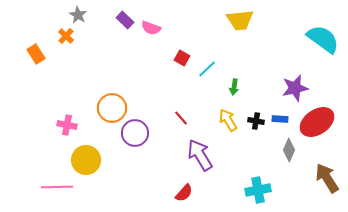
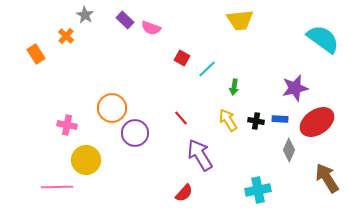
gray star: moved 7 px right
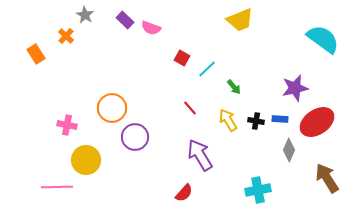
yellow trapezoid: rotated 16 degrees counterclockwise
green arrow: rotated 49 degrees counterclockwise
red line: moved 9 px right, 10 px up
purple circle: moved 4 px down
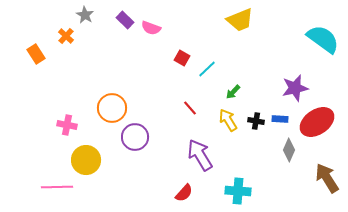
green arrow: moved 1 px left, 5 px down; rotated 84 degrees clockwise
cyan cross: moved 20 px left, 1 px down; rotated 15 degrees clockwise
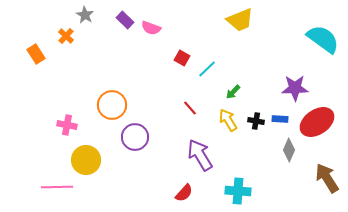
purple star: rotated 12 degrees clockwise
orange circle: moved 3 px up
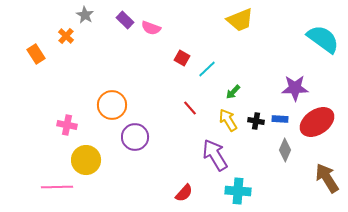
gray diamond: moved 4 px left
purple arrow: moved 15 px right
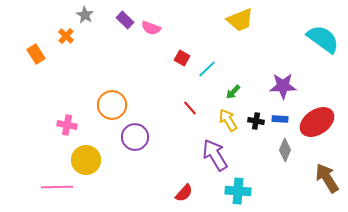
purple star: moved 12 px left, 2 px up
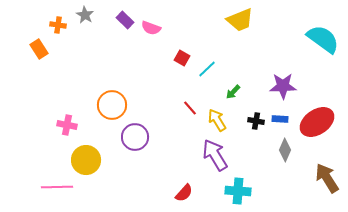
orange cross: moved 8 px left, 11 px up; rotated 35 degrees counterclockwise
orange rectangle: moved 3 px right, 5 px up
yellow arrow: moved 11 px left
